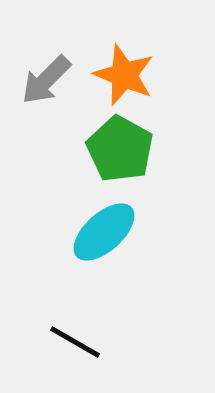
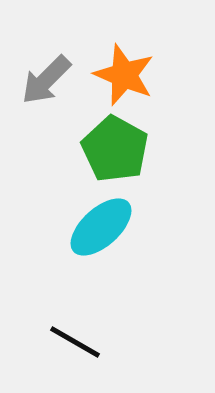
green pentagon: moved 5 px left
cyan ellipse: moved 3 px left, 5 px up
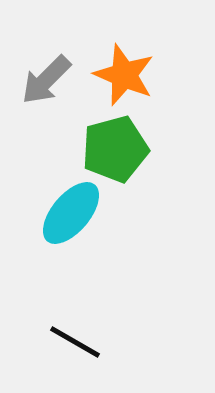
green pentagon: rotated 28 degrees clockwise
cyan ellipse: moved 30 px left, 14 px up; rotated 8 degrees counterclockwise
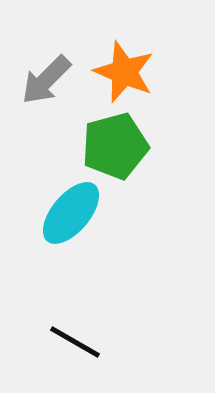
orange star: moved 3 px up
green pentagon: moved 3 px up
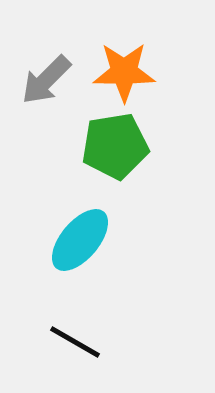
orange star: rotated 22 degrees counterclockwise
green pentagon: rotated 6 degrees clockwise
cyan ellipse: moved 9 px right, 27 px down
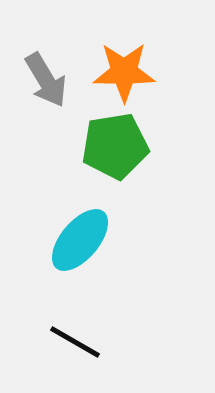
gray arrow: rotated 76 degrees counterclockwise
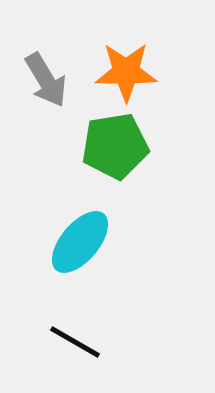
orange star: moved 2 px right
cyan ellipse: moved 2 px down
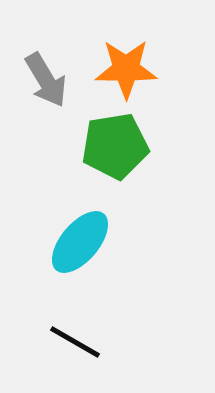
orange star: moved 3 px up
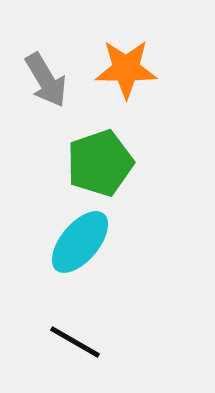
green pentagon: moved 15 px left, 17 px down; rotated 10 degrees counterclockwise
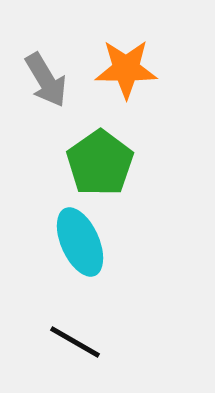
green pentagon: rotated 16 degrees counterclockwise
cyan ellipse: rotated 64 degrees counterclockwise
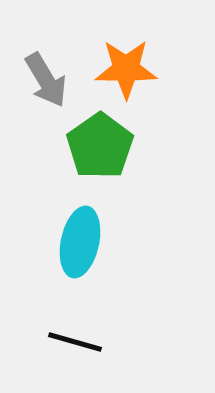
green pentagon: moved 17 px up
cyan ellipse: rotated 36 degrees clockwise
black line: rotated 14 degrees counterclockwise
